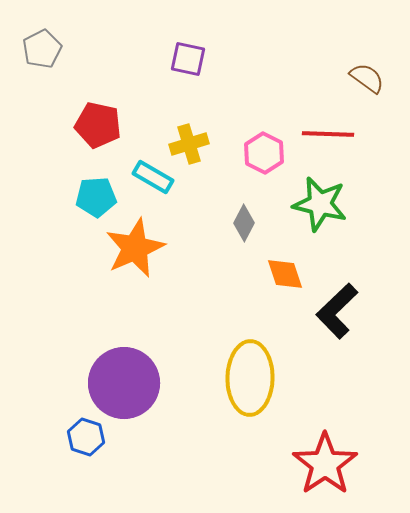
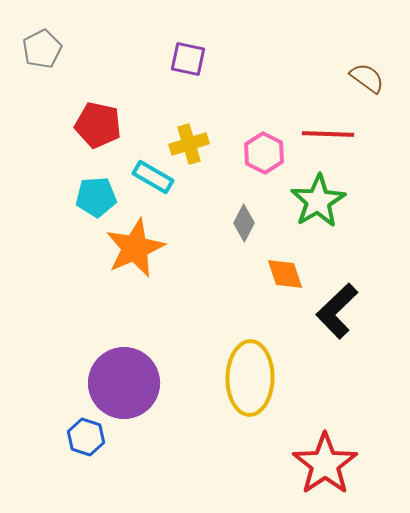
green star: moved 2 px left, 3 px up; rotated 28 degrees clockwise
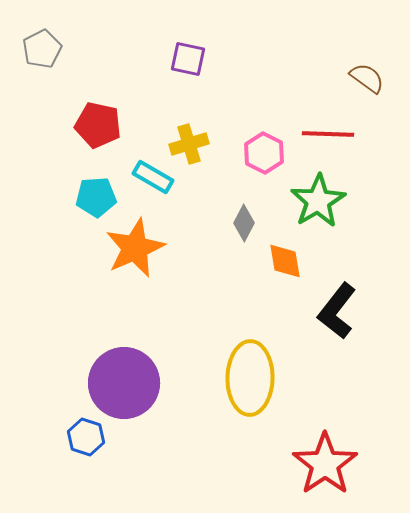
orange diamond: moved 13 px up; rotated 9 degrees clockwise
black L-shape: rotated 8 degrees counterclockwise
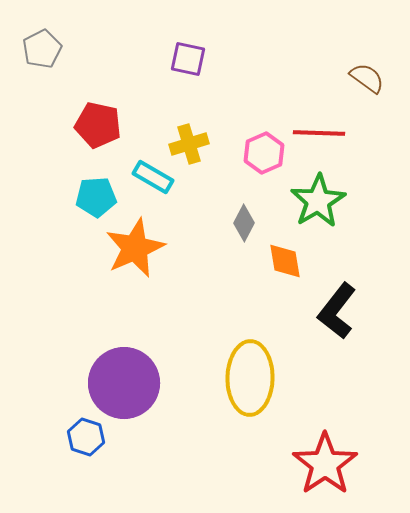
red line: moved 9 px left, 1 px up
pink hexagon: rotated 9 degrees clockwise
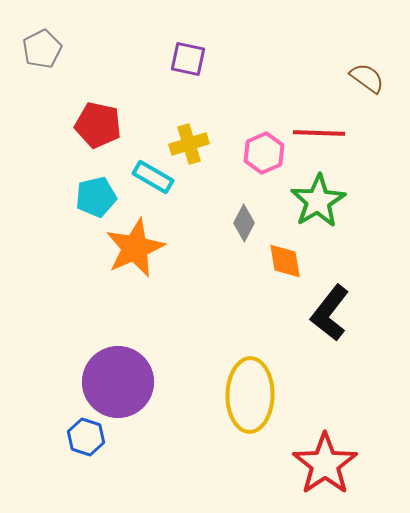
cyan pentagon: rotated 9 degrees counterclockwise
black L-shape: moved 7 px left, 2 px down
yellow ellipse: moved 17 px down
purple circle: moved 6 px left, 1 px up
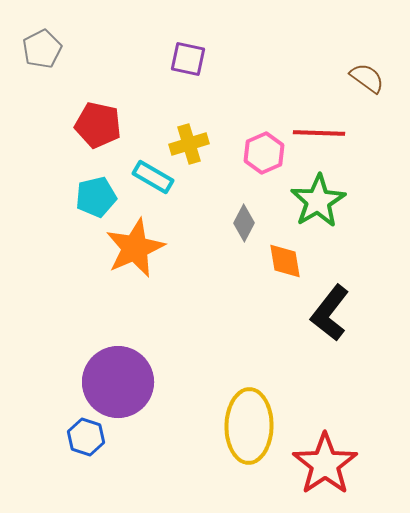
yellow ellipse: moved 1 px left, 31 px down
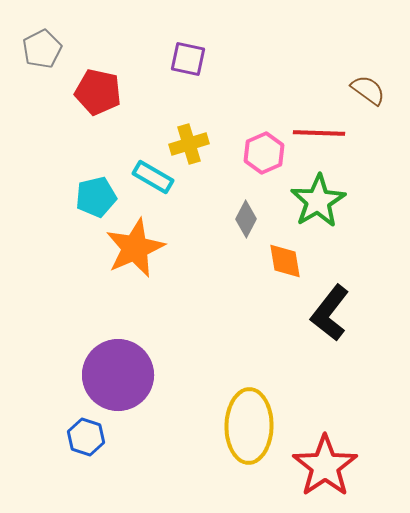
brown semicircle: moved 1 px right, 12 px down
red pentagon: moved 33 px up
gray diamond: moved 2 px right, 4 px up
purple circle: moved 7 px up
red star: moved 2 px down
